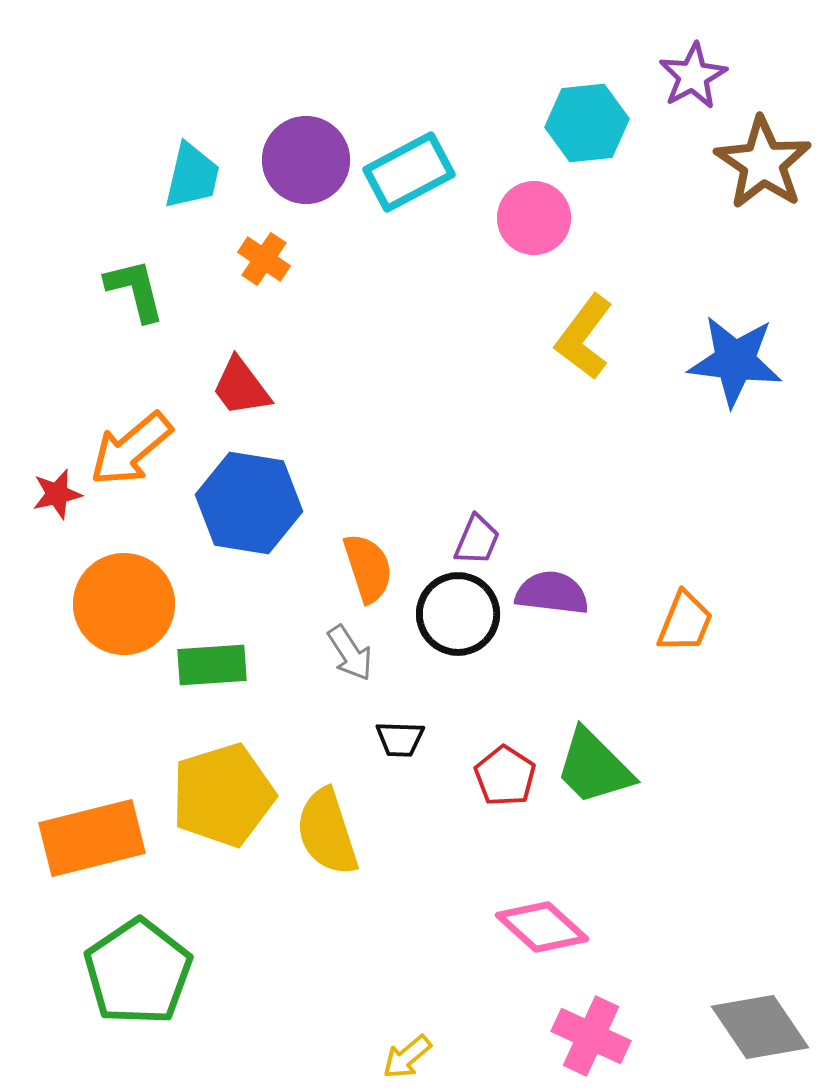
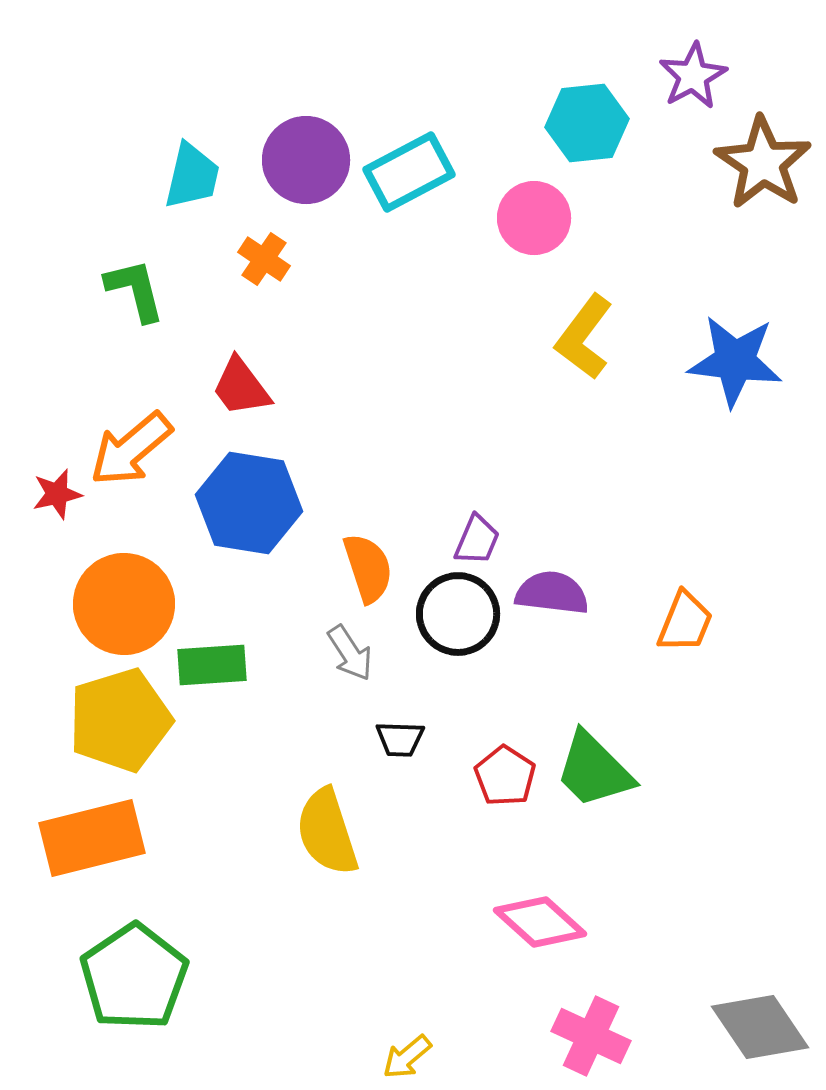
green trapezoid: moved 3 px down
yellow pentagon: moved 103 px left, 75 px up
pink diamond: moved 2 px left, 5 px up
green pentagon: moved 4 px left, 5 px down
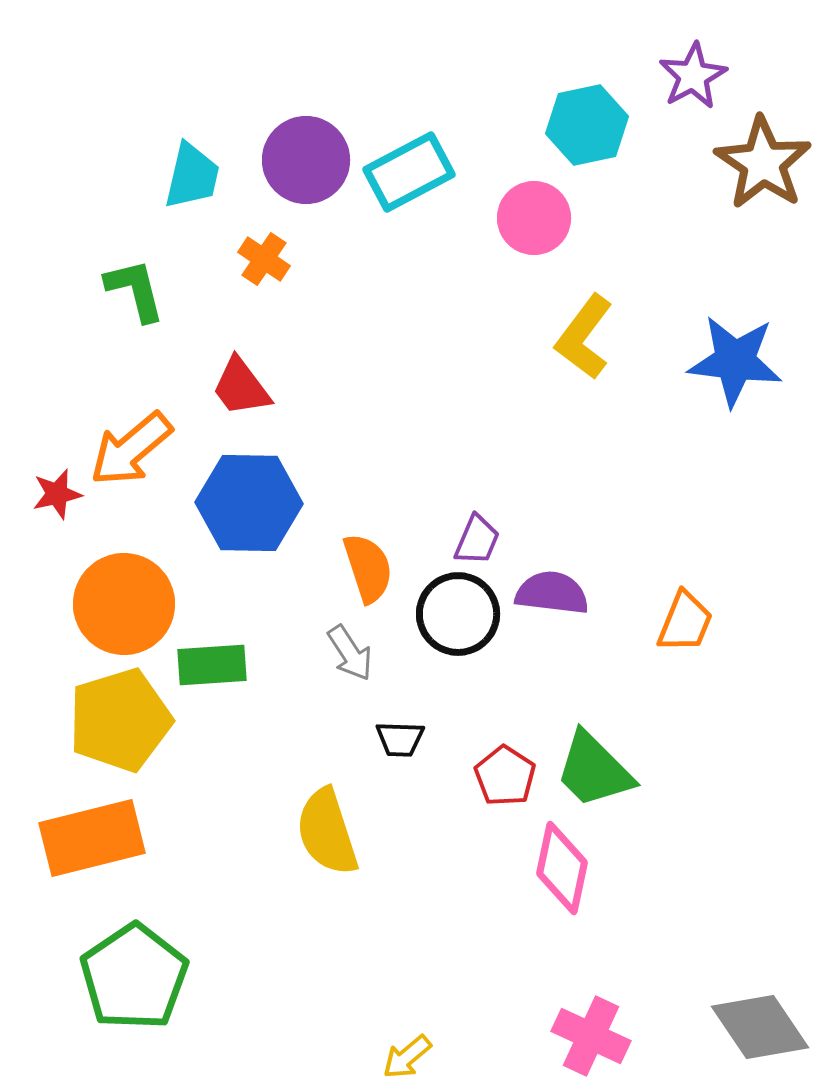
cyan hexagon: moved 2 px down; rotated 6 degrees counterclockwise
blue hexagon: rotated 8 degrees counterclockwise
pink diamond: moved 22 px right, 54 px up; rotated 60 degrees clockwise
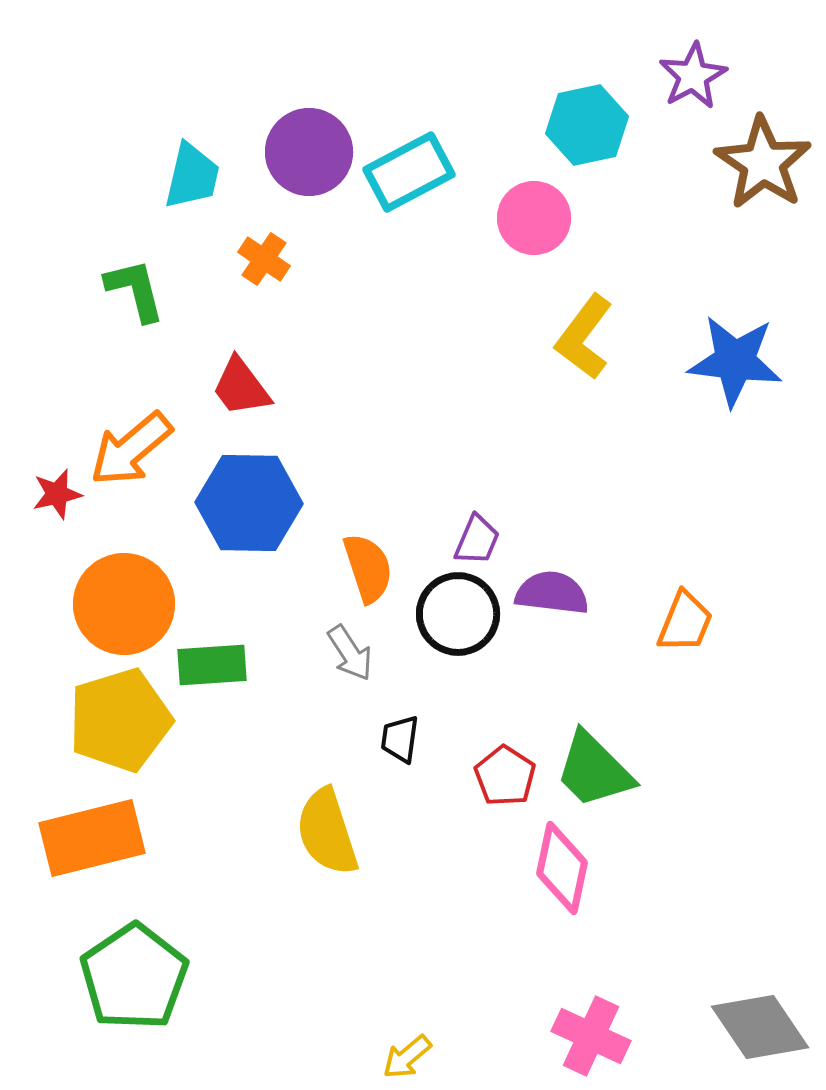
purple circle: moved 3 px right, 8 px up
black trapezoid: rotated 96 degrees clockwise
